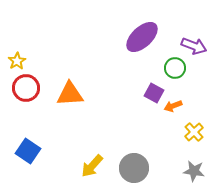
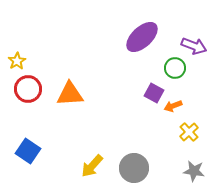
red circle: moved 2 px right, 1 px down
yellow cross: moved 5 px left
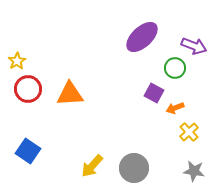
orange arrow: moved 2 px right, 2 px down
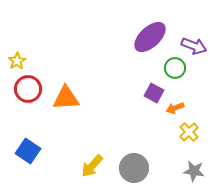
purple ellipse: moved 8 px right
orange triangle: moved 4 px left, 4 px down
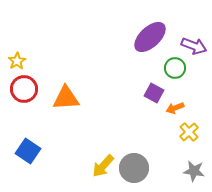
red circle: moved 4 px left
yellow arrow: moved 11 px right
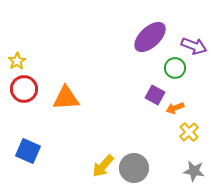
purple square: moved 1 px right, 2 px down
blue square: rotated 10 degrees counterclockwise
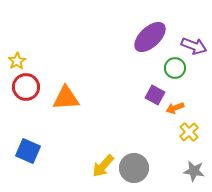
red circle: moved 2 px right, 2 px up
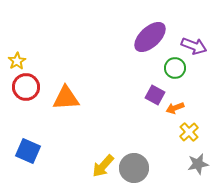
gray star: moved 4 px right, 7 px up; rotated 20 degrees counterclockwise
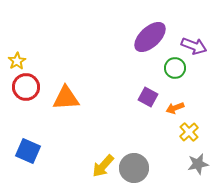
purple square: moved 7 px left, 2 px down
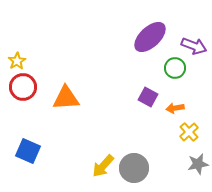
red circle: moved 3 px left
orange arrow: rotated 12 degrees clockwise
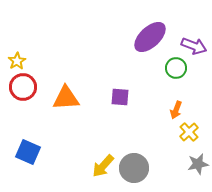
green circle: moved 1 px right
purple square: moved 28 px left; rotated 24 degrees counterclockwise
orange arrow: moved 1 px right, 2 px down; rotated 60 degrees counterclockwise
blue square: moved 1 px down
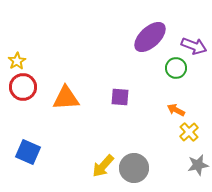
orange arrow: rotated 96 degrees clockwise
gray star: moved 1 px down
